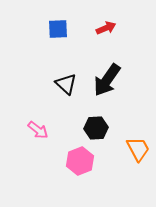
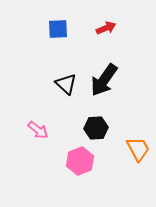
black arrow: moved 3 px left
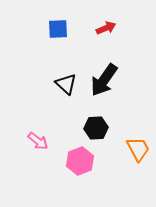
pink arrow: moved 11 px down
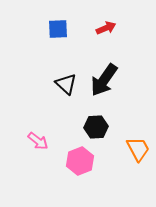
black hexagon: moved 1 px up
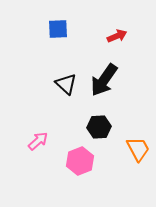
red arrow: moved 11 px right, 8 px down
black hexagon: moved 3 px right
pink arrow: rotated 80 degrees counterclockwise
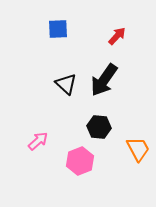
red arrow: rotated 24 degrees counterclockwise
black hexagon: rotated 10 degrees clockwise
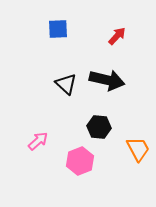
black arrow: moved 3 px right; rotated 112 degrees counterclockwise
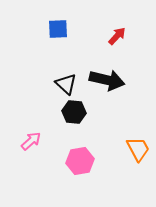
black hexagon: moved 25 px left, 15 px up
pink arrow: moved 7 px left
pink hexagon: rotated 12 degrees clockwise
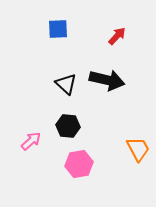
black hexagon: moved 6 px left, 14 px down
pink hexagon: moved 1 px left, 3 px down
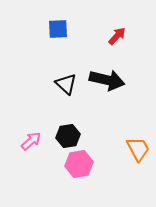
black hexagon: moved 10 px down; rotated 15 degrees counterclockwise
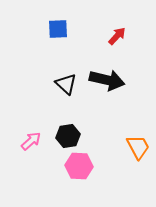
orange trapezoid: moved 2 px up
pink hexagon: moved 2 px down; rotated 12 degrees clockwise
